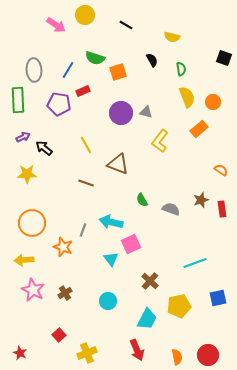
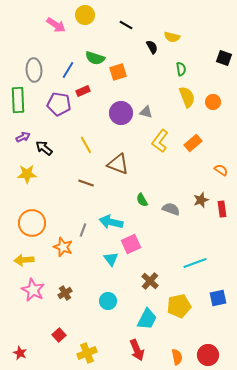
black semicircle at (152, 60): moved 13 px up
orange rectangle at (199, 129): moved 6 px left, 14 px down
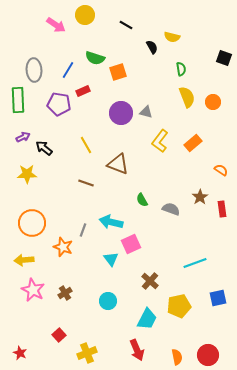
brown star at (201, 200): moved 1 px left, 3 px up; rotated 14 degrees counterclockwise
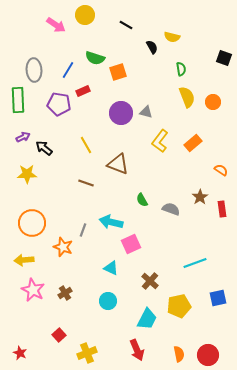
cyan triangle at (111, 259): moved 9 px down; rotated 28 degrees counterclockwise
orange semicircle at (177, 357): moved 2 px right, 3 px up
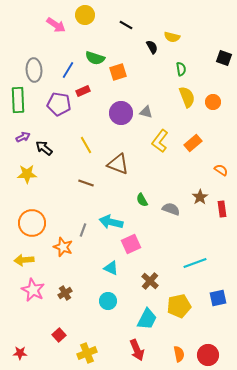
red star at (20, 353): rotated 24 degrees counterclockwise
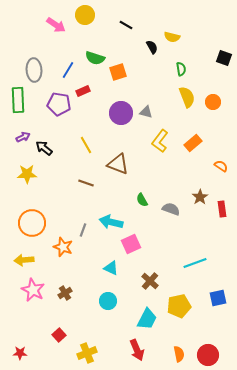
orange semicircle at (221, 170): moved 4 px up
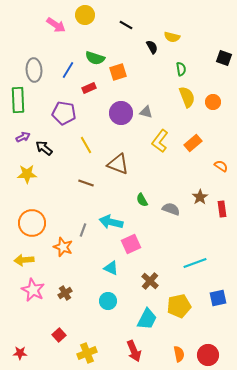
red rectangle at (83, 91): moved 6 px right, 3 px up
purple pentagon at (59, 104): moved 5 px right, 9 px down
red arrow at (137, 350): moved 3 px left, 1 px down
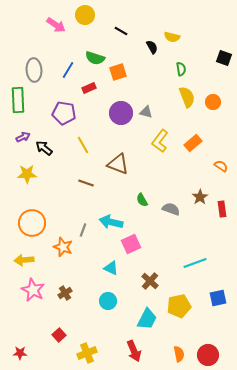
black line at (126, 25): moved 5 px left, 6 px down
yellow line at (86, 145): moved 3 px left
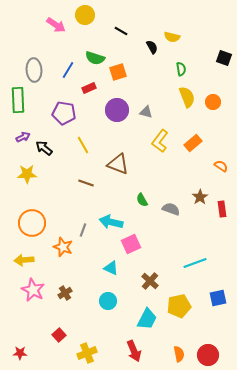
purple circle at (121, 113): moved 4 px left, 3 px up
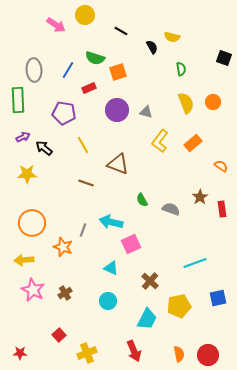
yellow semicircle at (187, 97): moved 1 px left, 6 px down
